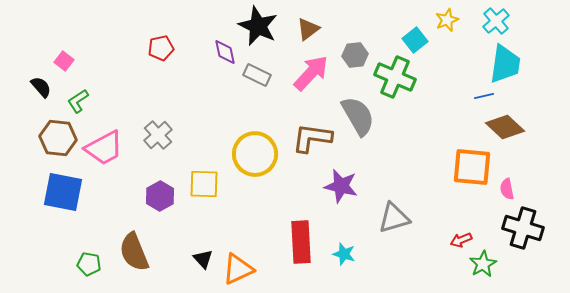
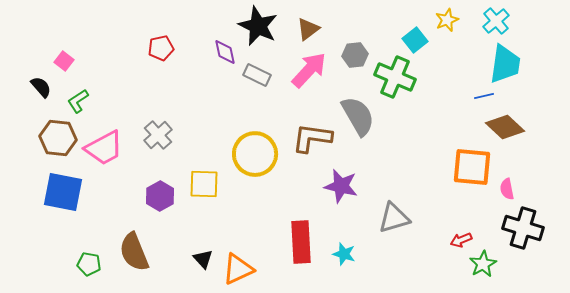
pink arrow: moved 2 px left, 3 px up
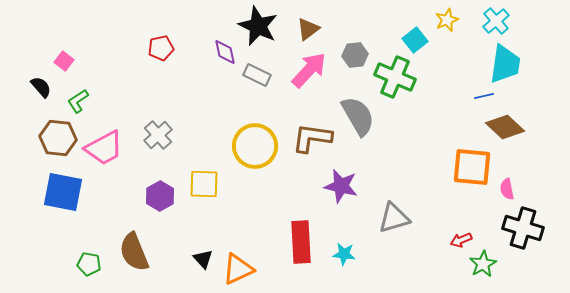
yellow circle: moved 8 px up
cyan star: rotated 10 degrees counterclockwise
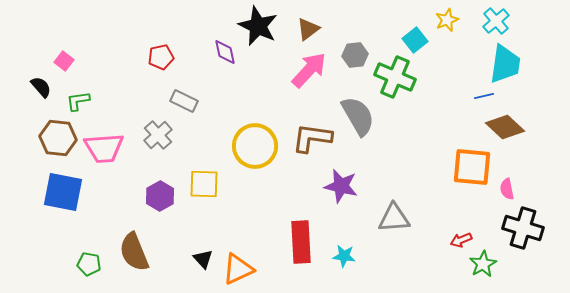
red pentagon: moved 9 px down
gray rectangle: moved 73 px left, 26 px down
green L-shape: rotated 25 degrees clockwise
pink trapezoid: rotated 24 degrees clockwise
gray triangle: rotated 12 degrees clockwise
cyan star: moved 2 px down
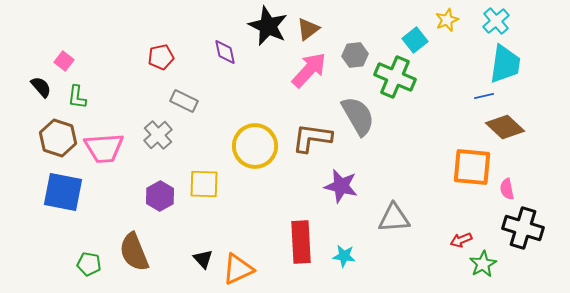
black star: moved 10 px right
green L-shape: moved 1 px left, 4 px up; rotated 75 degrees counterclockwise
brown hexagon: rotated 12 degrees clockwise
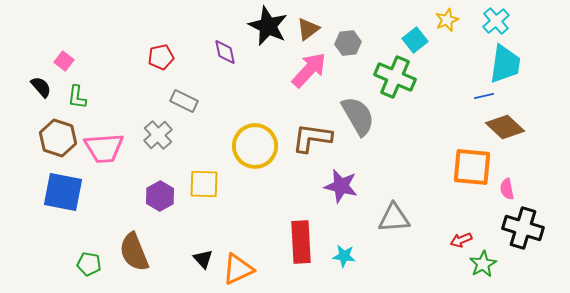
gray hexagon: moved 7 px left, 12 px up
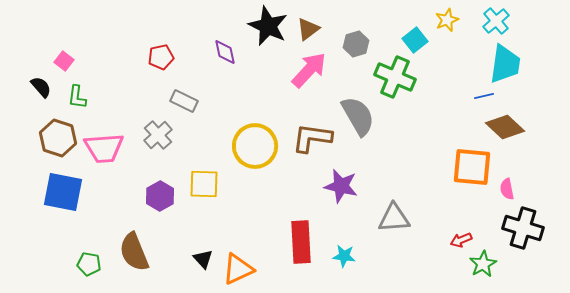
gray hexagon: moved 8 px right, 1 px down; rotated 10 degrees counterclockwise
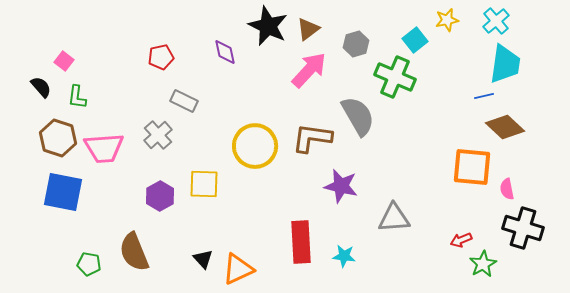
yellow star: rotated 10 degrees clockwise
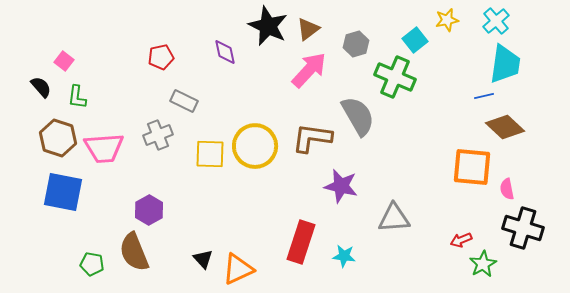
gray cross: rotated 20 degrees clockwise
yellow square: moved 6 px right, 30 px up
purple hexagon: moved 11 px left, 14 px down
red rectangle: rotated 21 degrees clockwise
green pentagon: moved 3 px right
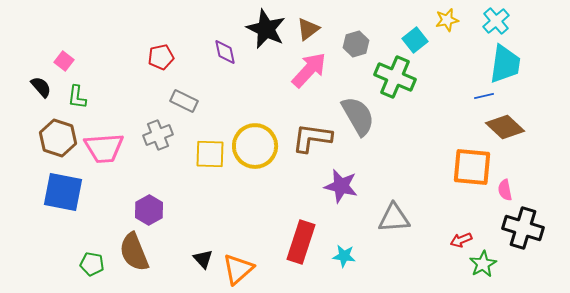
black star: moved 2 px left, 3 px down
pink semicircle: moved 2 px left, 1 px down
orange triangle: rotated 16 degrees counterclockwise
